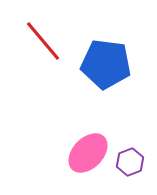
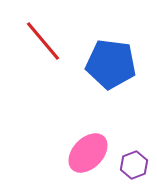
blue pentagon: moved 5 px right
purple hexagon: moved 4 px right, 3 px down
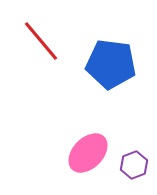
red line: moved 2 px left
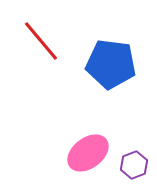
pink ellipse: rotated 9 degrees clockwise
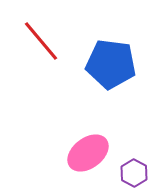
purple hexagon: moved 8 px down; rotated 12 degrees counterclockwise
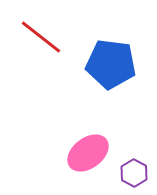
red line: moved 4 px up; rotated 12 degrees counterclockwise
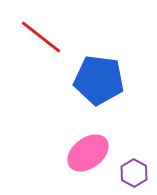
blue pentagon: moved 12 px left, 16 px down
